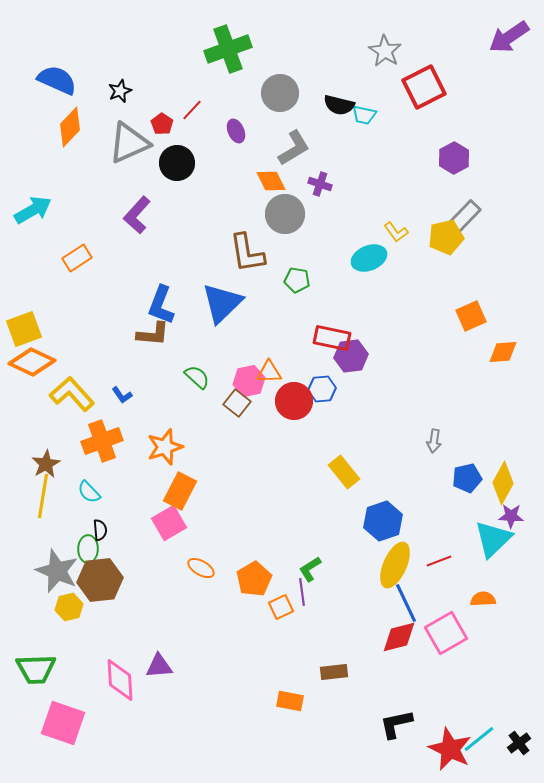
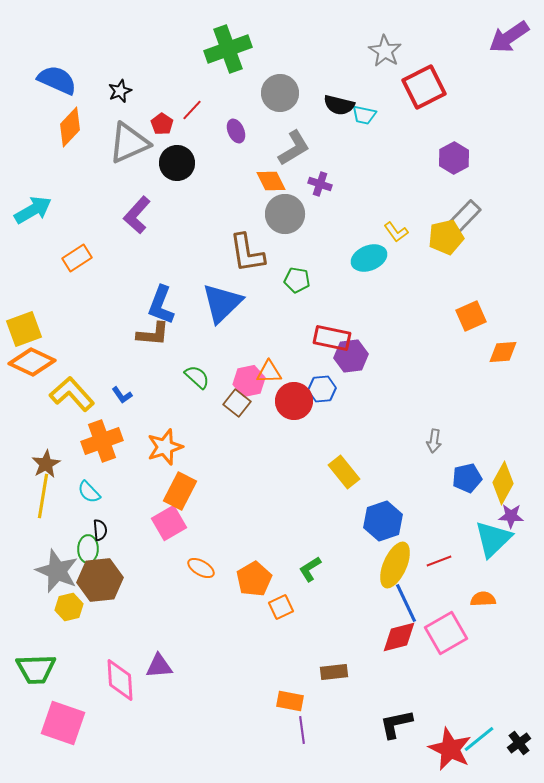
purple line at (302, 592): moved 138 px down
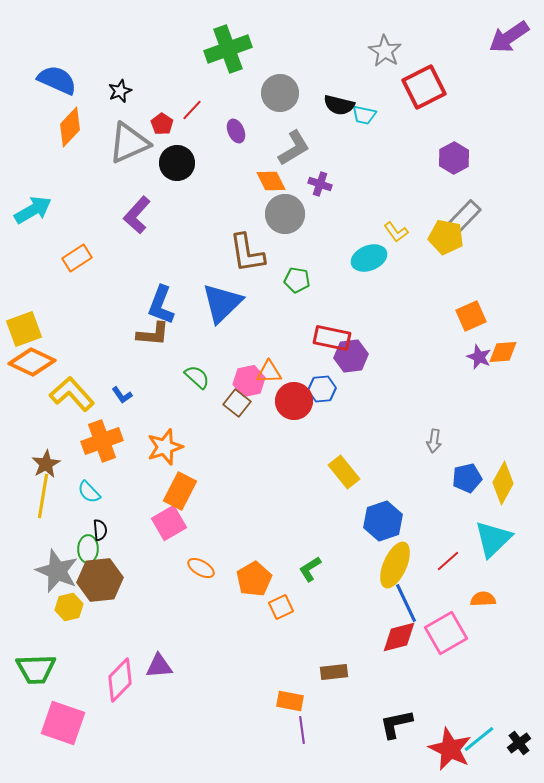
yellow pentagon at (446, 237): rotated 24 degrees clockwise
purple star at (511, 516): moved 32 px left, 159 px up; rotated 20 degrees clockwise
red line at (439, 561): moved 9 px right; rotated 20 degrees counterclockwise
pink diamond at (120, 680): rotated 48 degrees clockwise
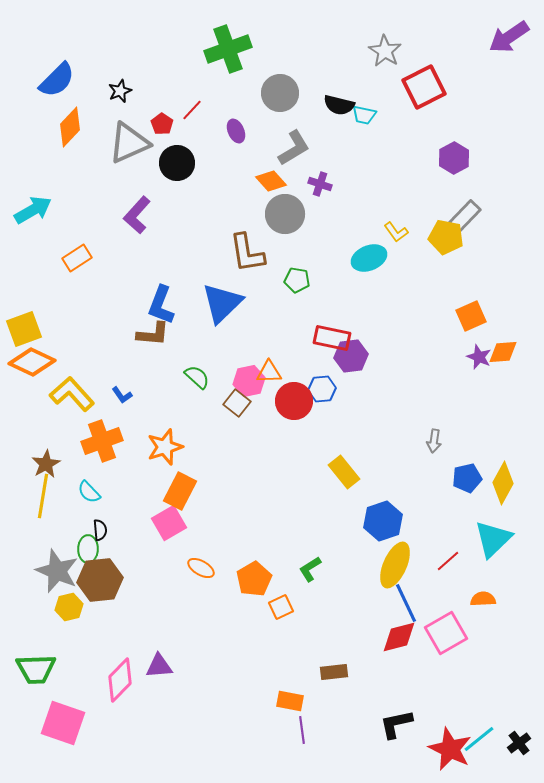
blue semicircle at (57, 80): rotated 111 degrees clockwise
orange diamond at (271, 181): rotated 16 degrees counterclockwise
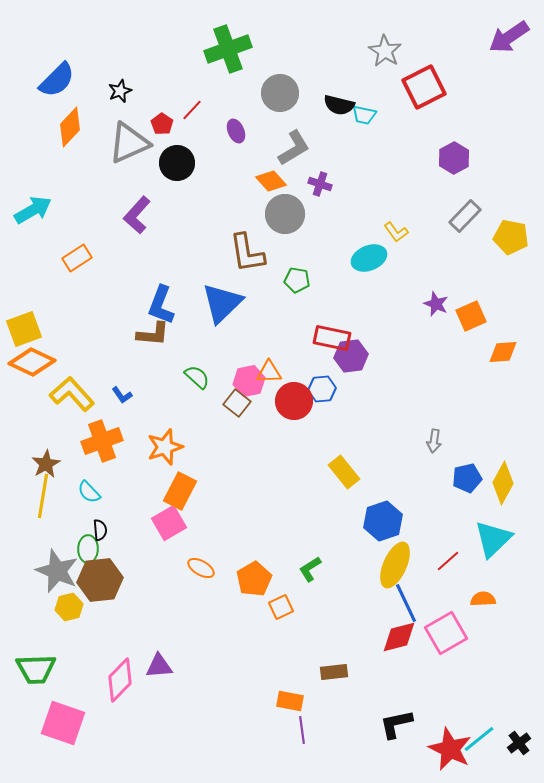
yellow pentagon at (446, 237): moved 65 px right
purple star at (479, 357): moved 43 px left, 53 px up
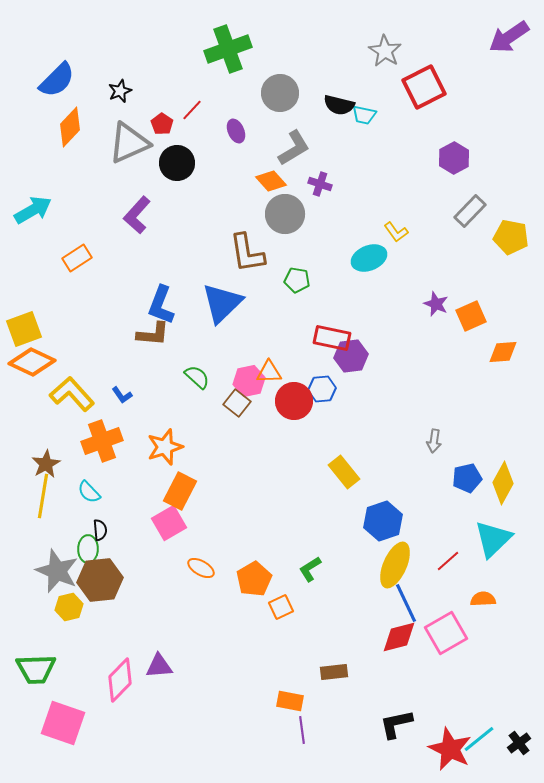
gray rectangle at (465, 216): moved 5 px right, 5 px up
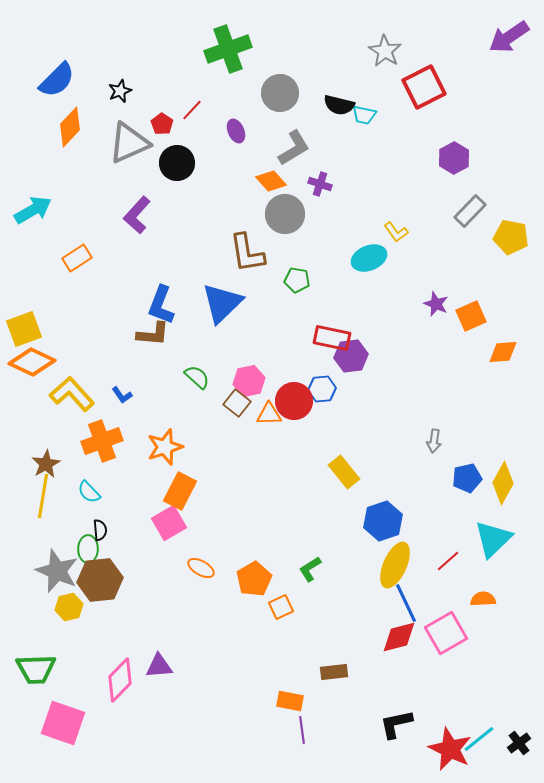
orange triangle at (269, 372): moved 42 px down
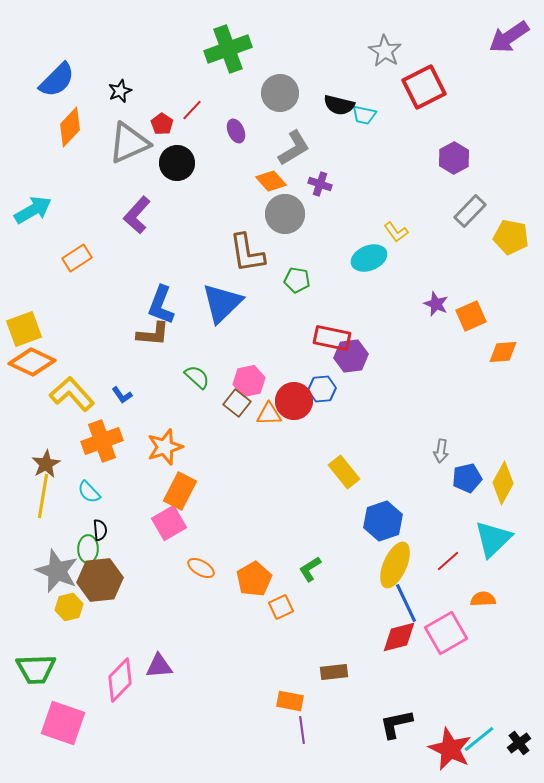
gray arrow at (434, 441): moved 7 px right, 10 px down
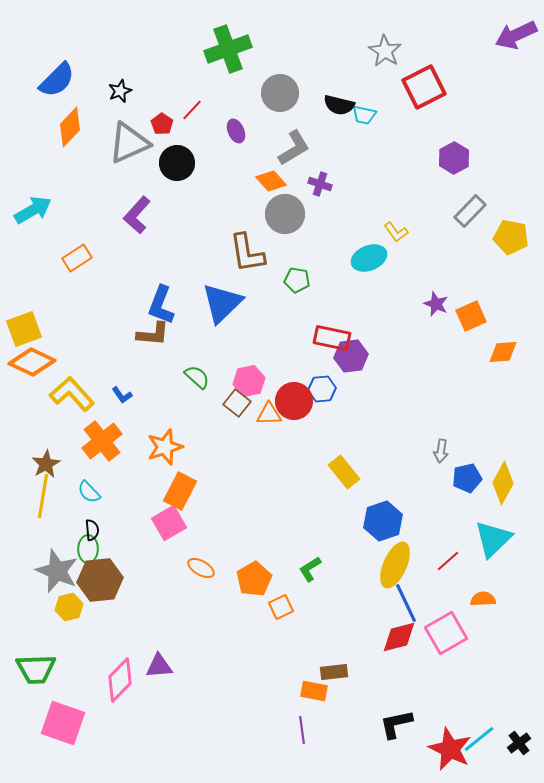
purple arrow at (509, 37): moved 7 px right, 2 px up; rotated 9 degrees clockwise
orange cross at (102, 441): rotated 18 degrees counterclockwise
black semicircle at (100, 530): moved 8 px left
orange rectangle at (290, 701): moved 24 px right, 10 px up
